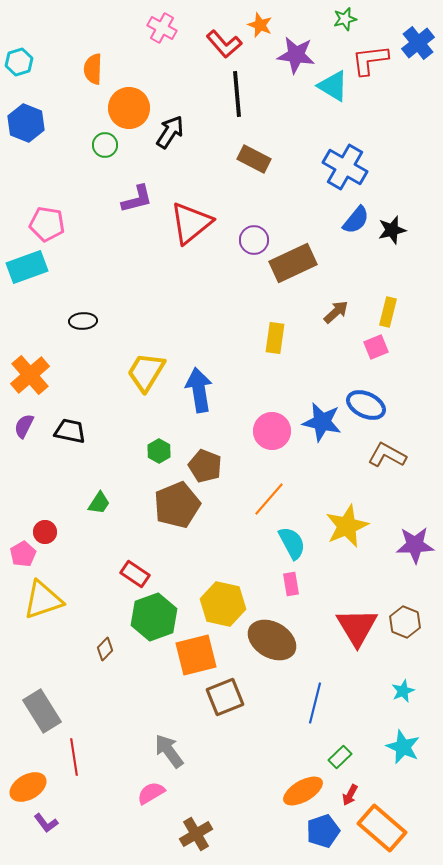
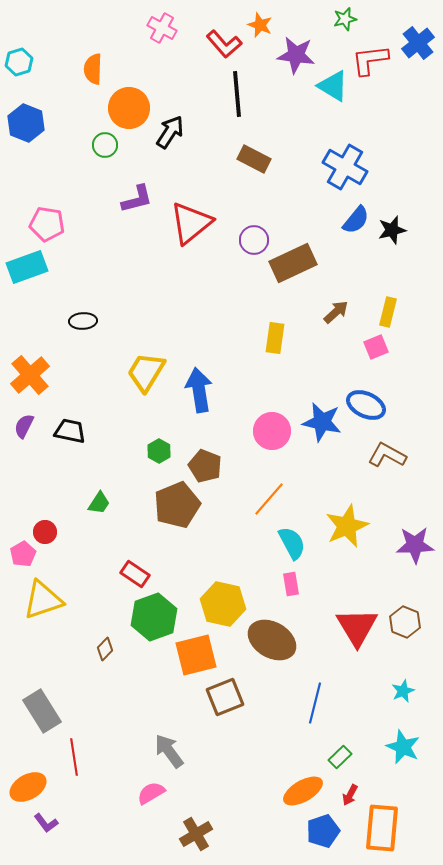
orange rectangle at (382, 828): rotated 54 degrees clockwise
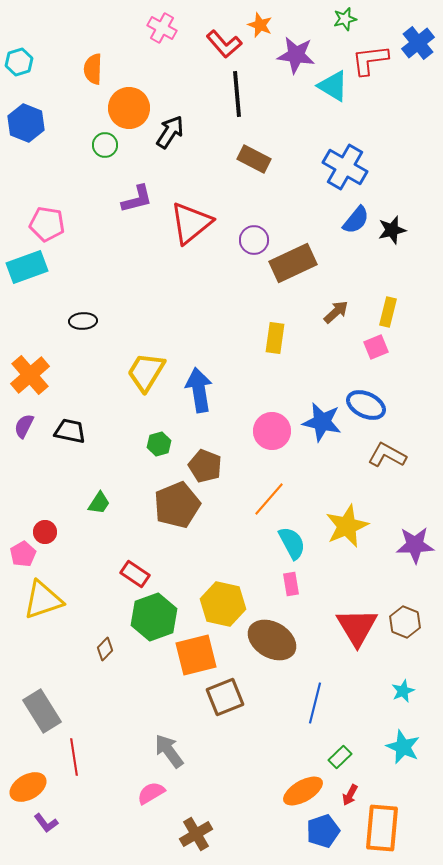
green hexagon at (159, 451): moved 7 px up; rotated 15 degrees clockwise
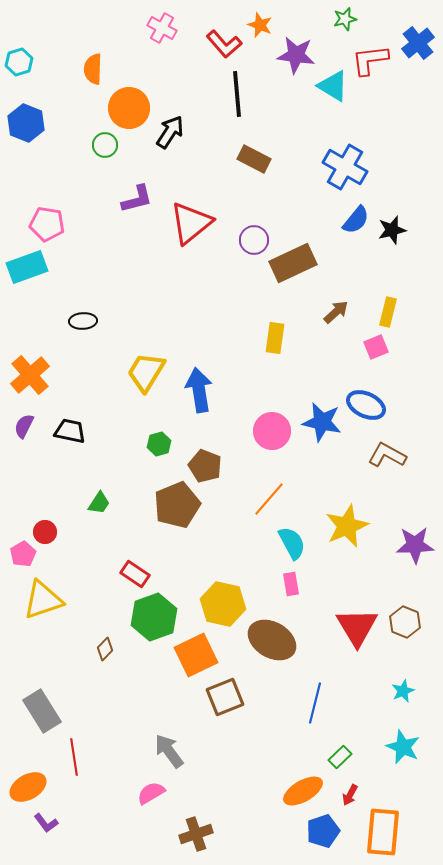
orange square at (196, 655): rotated 12 degrees counterclockwise
orange rectangle at (382, 828): moved 1 px right, 4 px down
brown cross at (196, 834): rotated 12 degrees clockwise
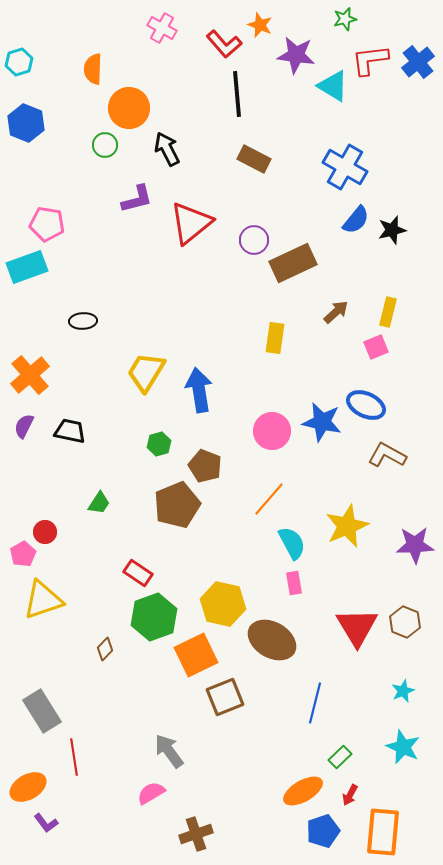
blue cross at (418, 43): moved 19 px down
black arrow at (170, 132): moved 3 px left, 17 px down; rotated 60 degrees counterclockwise
red rectangle at (135, 574): moved 3 px right, 1 px up
pink rectangle at (291, 584): moved 3 px right, 1 px up
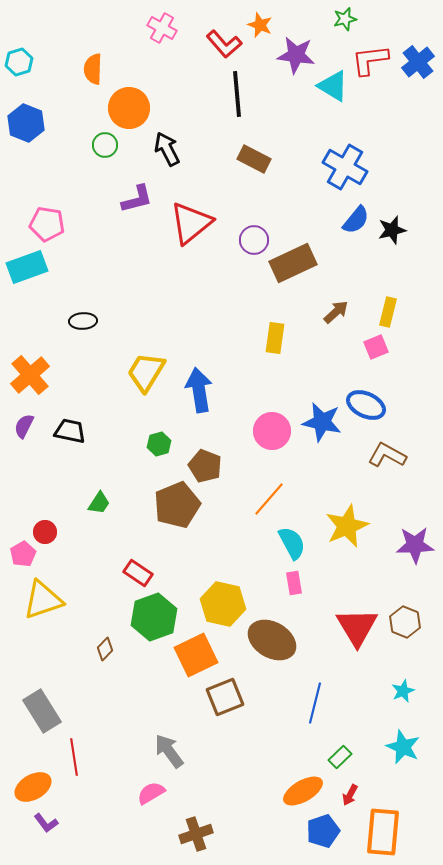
orange ellipse at (28, 787): moved 5 px right
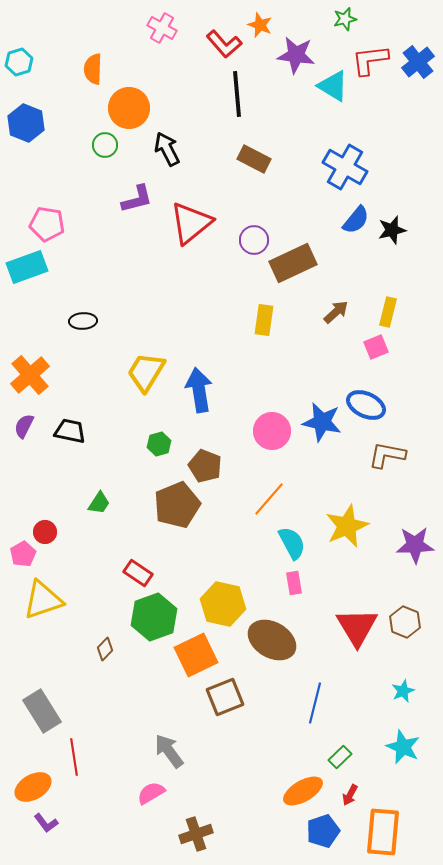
yellow rectangle at (275, 338): moved 11 px left, 18 px up
brown L-shape at (387, 455): rotated 18 degrees counterclockwise
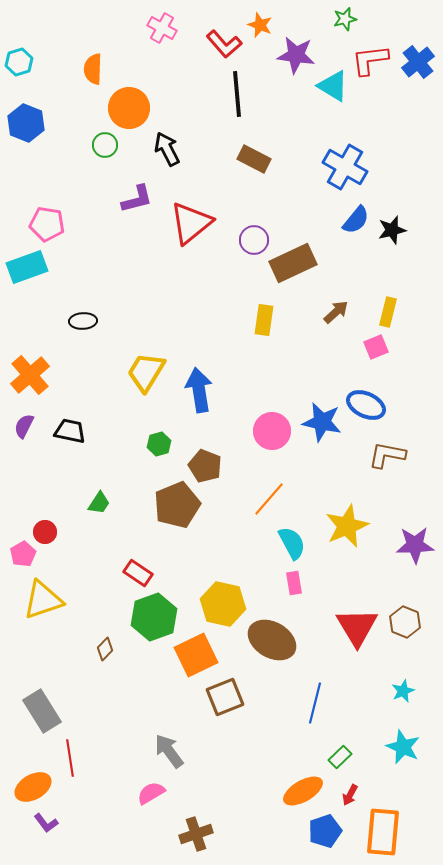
red line at (74, 757): moved 4 px left, 1 px down
blue pentagon at (323, 831): moved 2 px right
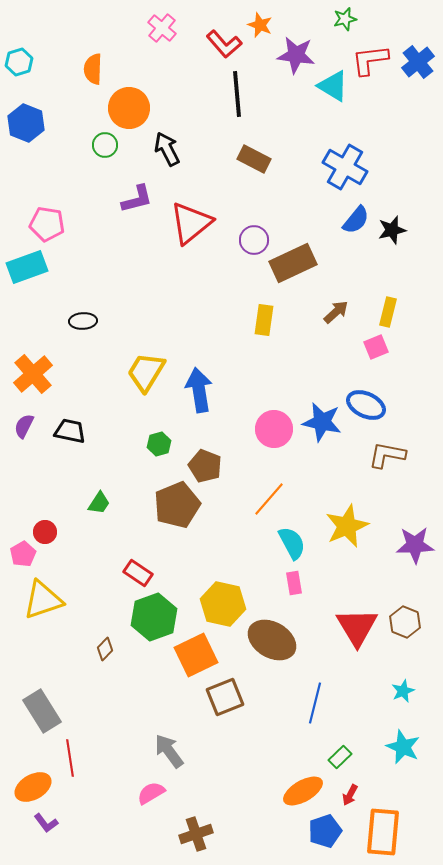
pink cross at (162, 28): rotated 12 degrees clockwise
orange cross at (30, 375): moved 3 px right, 1 px up
pink circle at (272, 431): moved 2 px right, 2 px up
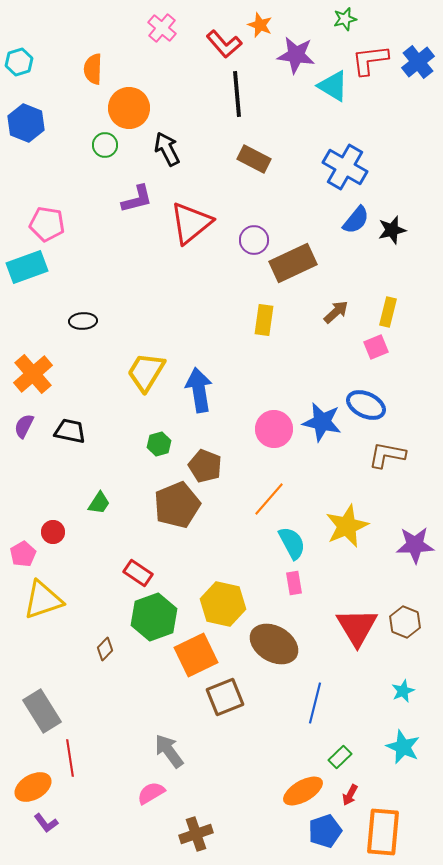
red circle at (45, 532): moved 8 px right
brown ellipse at (272, 640): moved 2 px right, 4 px down
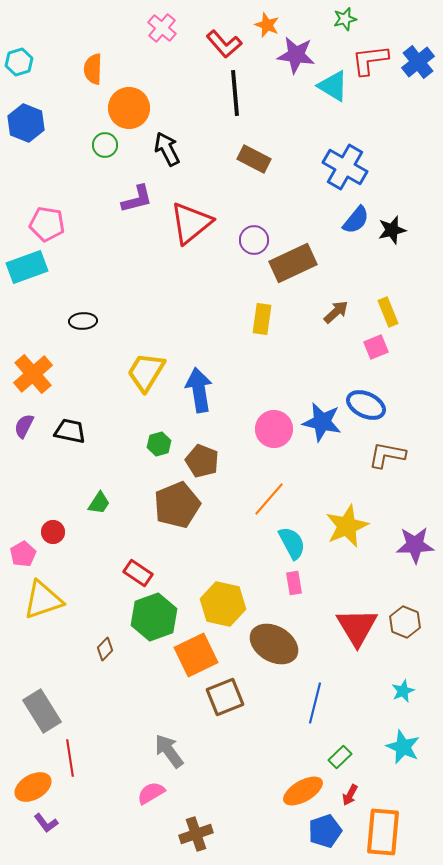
orange star at (260, 25): moved 7 px right
black line at (237, 94): moved 2 px left, 1 px up
yellow rectangle at (388, 312): rotated 36 degrees counterclockwise
yellow rectangle at (264, 320): moved 2 px left, 1 px up
brown pentagon at (205, 466): moved 3 px left, 5 px up
